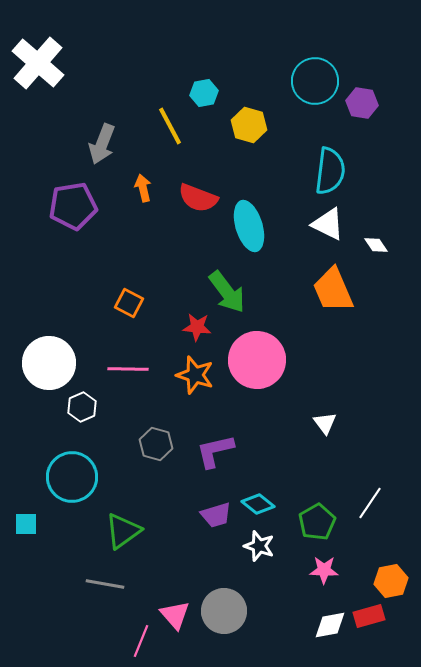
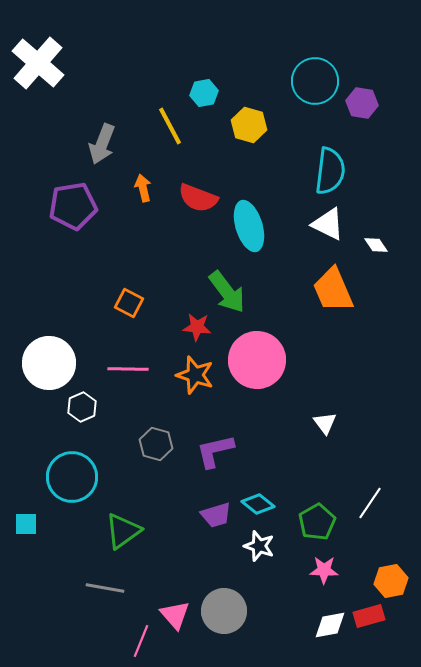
gray line at (105, 584): moved 4 px down
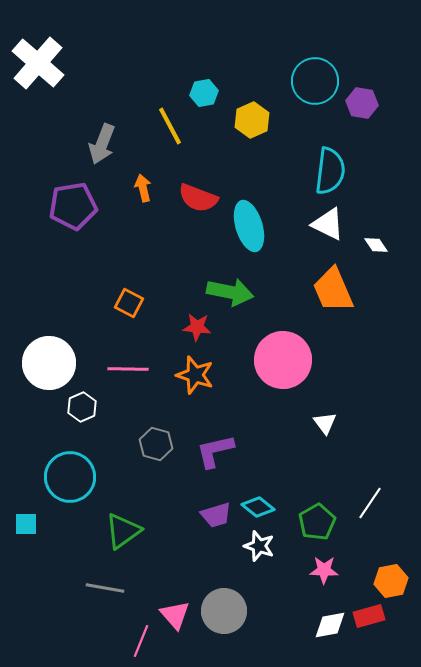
yellow hexagon at (249, 125): moved 3 px right, 5 px up; rotated 20 degrees clockwise
green arrow at (227, 292): moved 3 px right; rotated 42 degrees counterclockwise
pink circle at (257, 360): moved 26 px right
cyan circle at (72, 477): moved 2 px left
cyan diamond at (258, 504): moved 3 px down
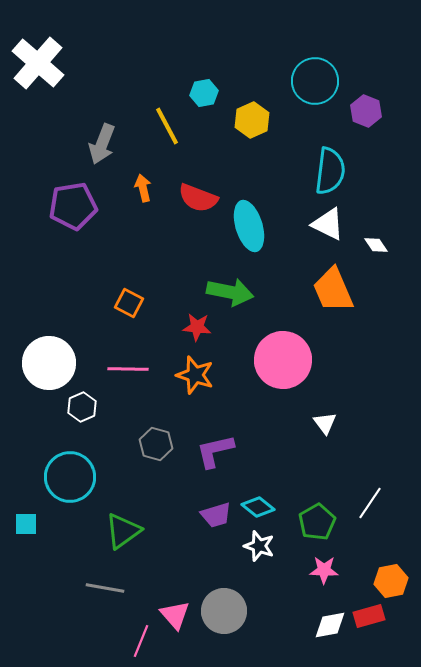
purple hexagon at (362, 103): moved 4 px right, 8 px down; rotated 12 degrees clockwise
yellow line at (170, 126): moved 3 px left
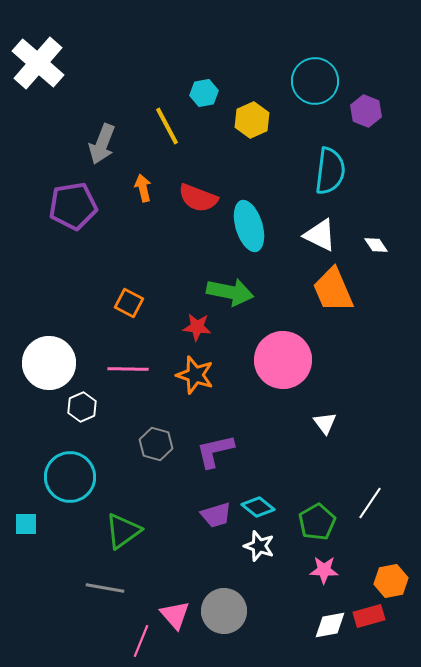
white triangle at (328, 224): moved 8 px left, 11 px down
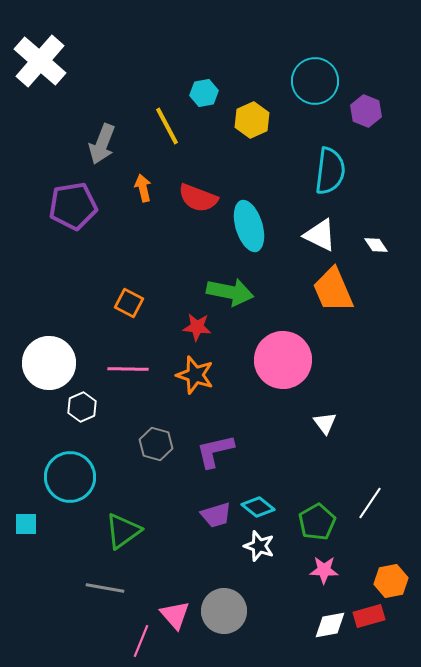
white cross at (38, 63): moved 2 px right, 2 px up
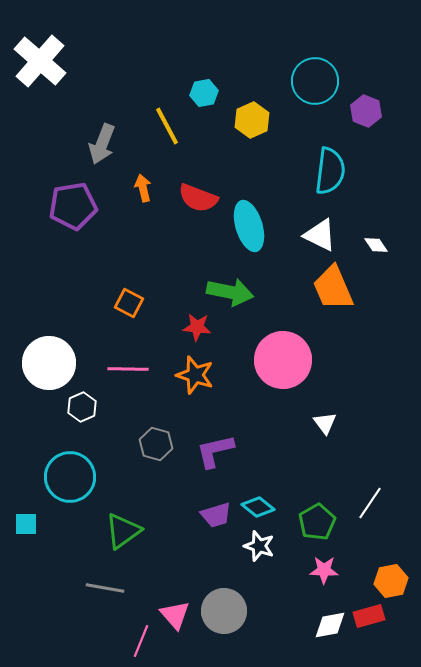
orange trapezoid at (333, 290): moved 2 px up
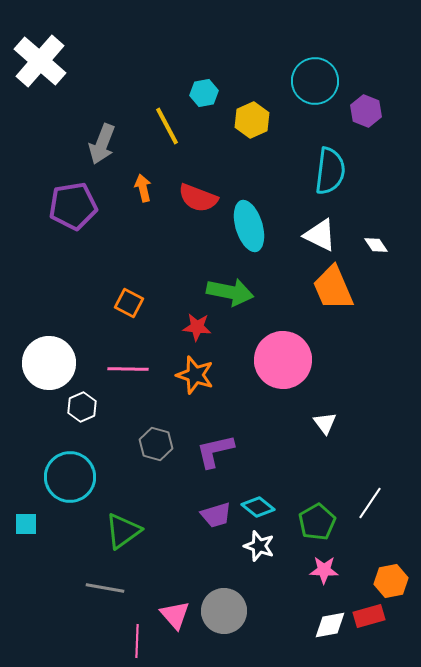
pink line at (141, 641): moved 4 px left; rotated 20 degrees counterclockwise
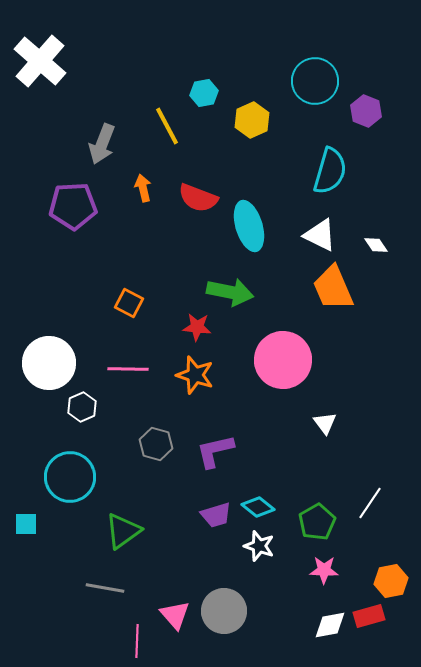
cyan semicircle at (330, 171): rotated 9 degrees clockwise
purple pentagon at (73, 206): rotated 6 degrees clockwise
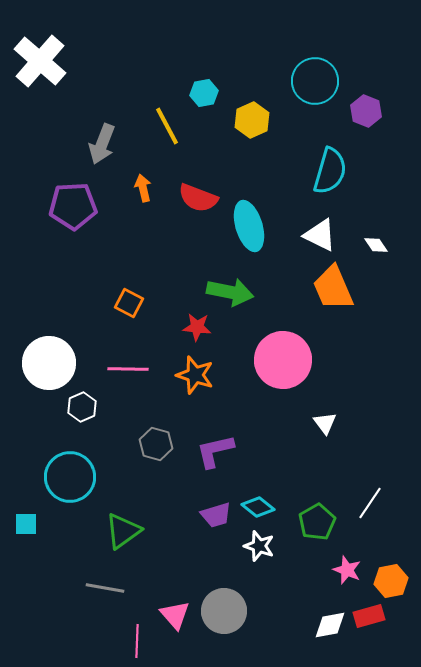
pink star at (324, 570): moved 23 px right; rotated 20 degrees clockwise
